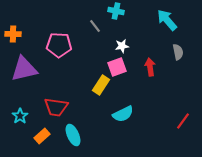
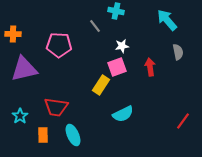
orange rectangle: moved 1 px right, 1 px up; rotated 49 degrees counterclockwise
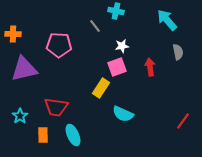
yellow rectangle: moved 3 px down
cyan semicircle: rotated 50 degrees clockwise
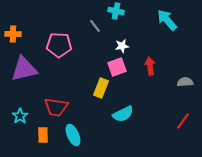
gray semicircle: moved 7 px right, 30 px down; rotated 84 degrees counterclockwise
red arrow: moved 1 px up
yellow rectangle: rotated 12 degrees counterclockwise
cyan semicircle: rotated 50 degrees counterclockwise
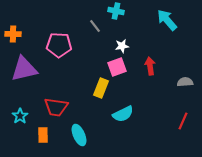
red line: rotated 12 degrees counterclockwise
cyan ellipse: moved 6 px right
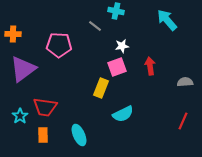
gray line: rotated 16 degrees counterclockwise
purple triangle: moved 1 px left; rotated 24 degrees counterclockwise
red trapezoid: moved 11 px left
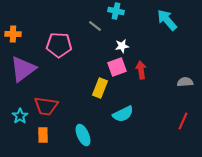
red arrow: moved 9 px left, 4 px down
yellow rectangle: moved 1 px left
red trapezoid: moved 1 px right, 1 px up
cyan ellipse: moved 4 px right
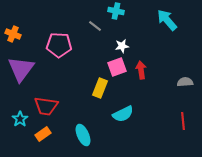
orange cross: rotated 21 degrees clockwise
purple triangle: moved 2 px left; rotated 16 degrees counterclockwise
cyan star: moved 3 px down
red line: rotated 30 degrees counterclockwise
orange rectangle: moved 1 px up; rotated 56 degrees clockwise
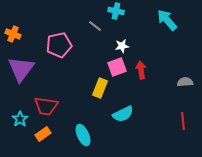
pink pentagon: rotated 15 degrees counterclockwise
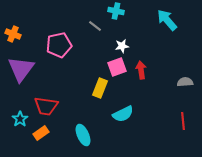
orange rectangle: moved 2 px left, 1 px up
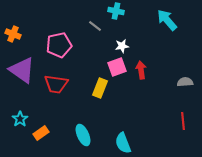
purple triangle: moved 1 px right, 1 px down; rotated 32 degrees counterclockwise
red trapezoid: moved 10 px right, 22 px up
cyan semicircle: moved 29 px down; rotated 95 degrees clockwise
